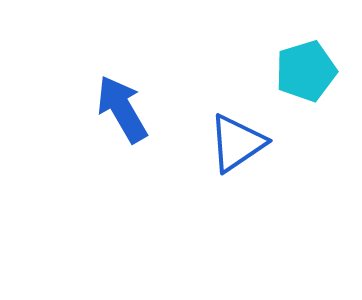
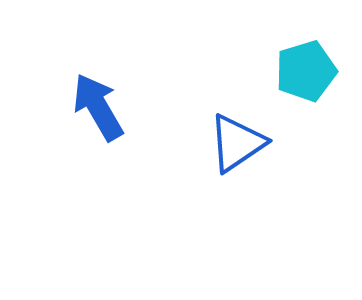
blue arrow: moved 24 px left, 2 px up
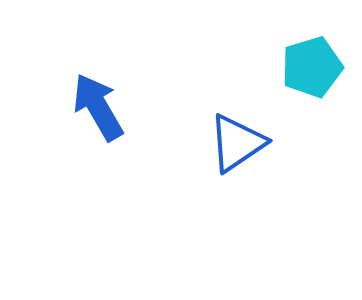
cyan pentagon: moved 6 px right, 4 px up
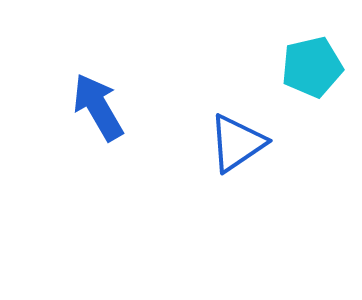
cyan pentagon: rotated 4 degrees clockwise
